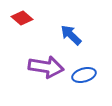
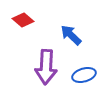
red diamond: moved 1 px right, 2 px down
purple arrow: rotated 84 degrees clockwise
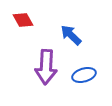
red diamond: rotated 20 degrees clockwise
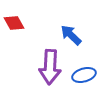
red diamond: moved 9 px left, 3 px down
purple arrow: moved 4 px right
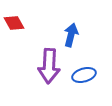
blue arrow: rotated 60 degrees clockwise
purple arrow: moved 1 px left, 1 px up
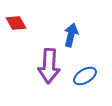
red diamond: moved 2 px right
blue ellipse: moved 1 px right, 1 px down; rotated 15 degrees counterclockwise
